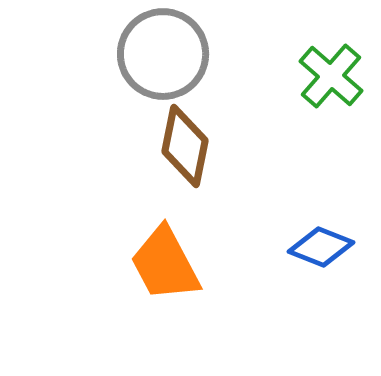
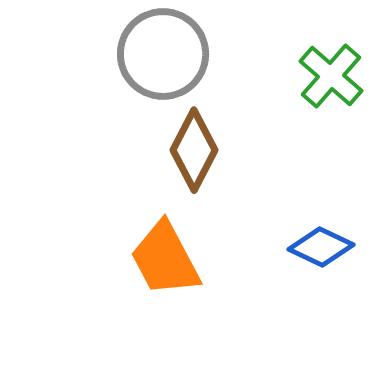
brown diamond: moved 9 px right, 4 px down; rotated 16 degrees clockwise
blue diamond: rotated 4 degrees clockwise
orange trapezoid: moved 5 px up
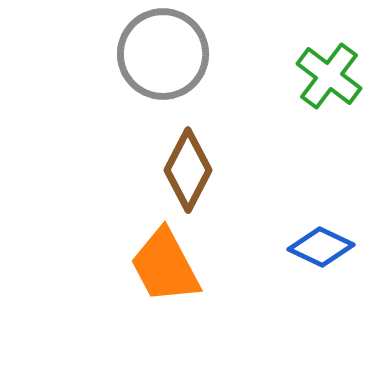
green cross: moved 2 px left; rotated 4 degrees counterclockwise
brown diamond: moved 6 px left, 20 px down
orange trapezoid: moved 7 px down
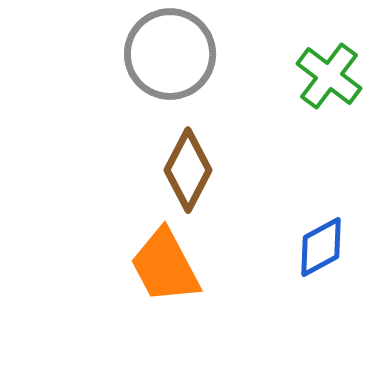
gray circle: moved 7 px right
blue diamond: rotated 54 degrees counterclockwise
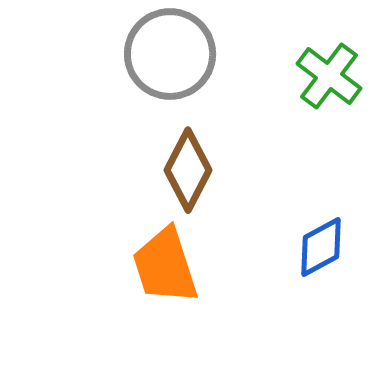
orange trapezoid: rotated 10 degrees clockwise
